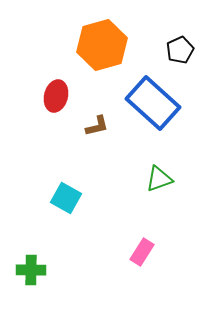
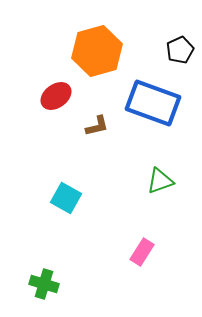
orange hexagon: moved 5 px left, 6 px down
red ellipse: rotated 40 degrees clockwise
blue rectangle: rotated 22 degrees counterclockwise
green triangle: moved 1 px right, 2 px down
green cross: moved 13 px right, 14 px down; rotated 16 degrees clockwise
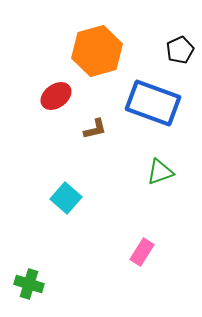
brown L-shape: moved 2 px left, 3 px down
green triangle: moved 9 px up
cyan square: rotated 12 degrees clockwise
green cross: moved 15 px left
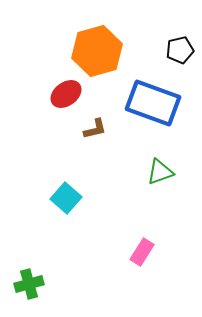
black pentagon: rotated 12 degrees clockwise
red ellipse: moved 10 px right, 2 px up
green cross: rotated 32 degrees counterclockwise
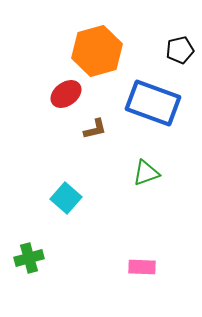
green triangle: moved 14 px left, 1 px down
pink rectangle: moved 15 px down; rotated 60 degrees clockwise
green cross: moved 26 px up
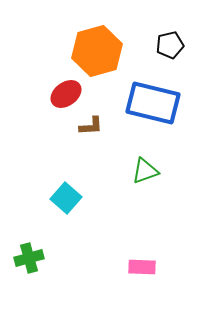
black pentagon: moved 10 px left, 5 px up
blue rectangle: rotated 6 degrees counterclockwise
brown L-shape: moved 4 px left, 3 px up; rotated 10 degrees clockwise
green triangle: moved 1 px left, 2 px up
